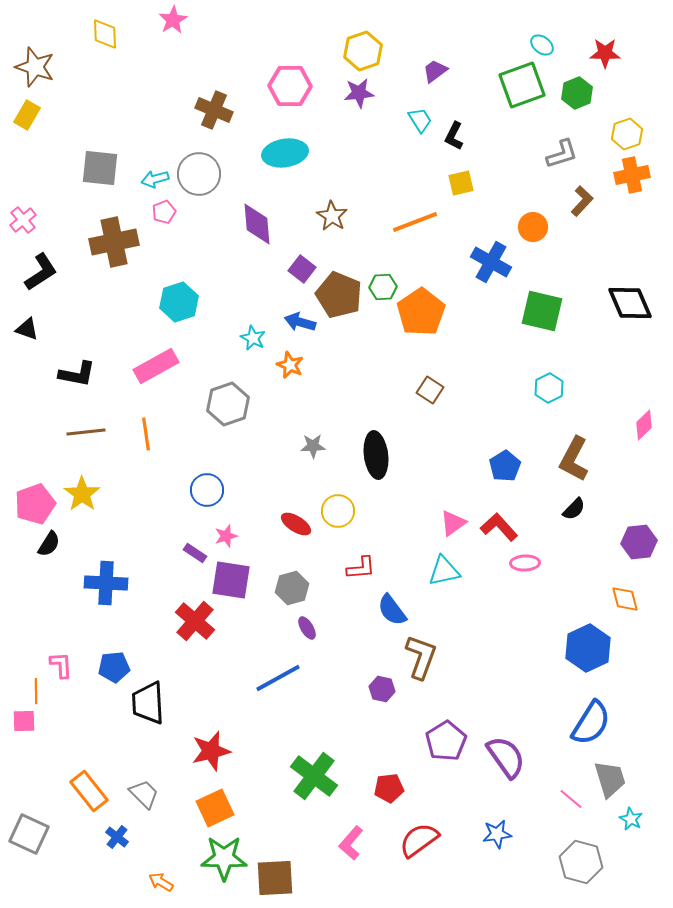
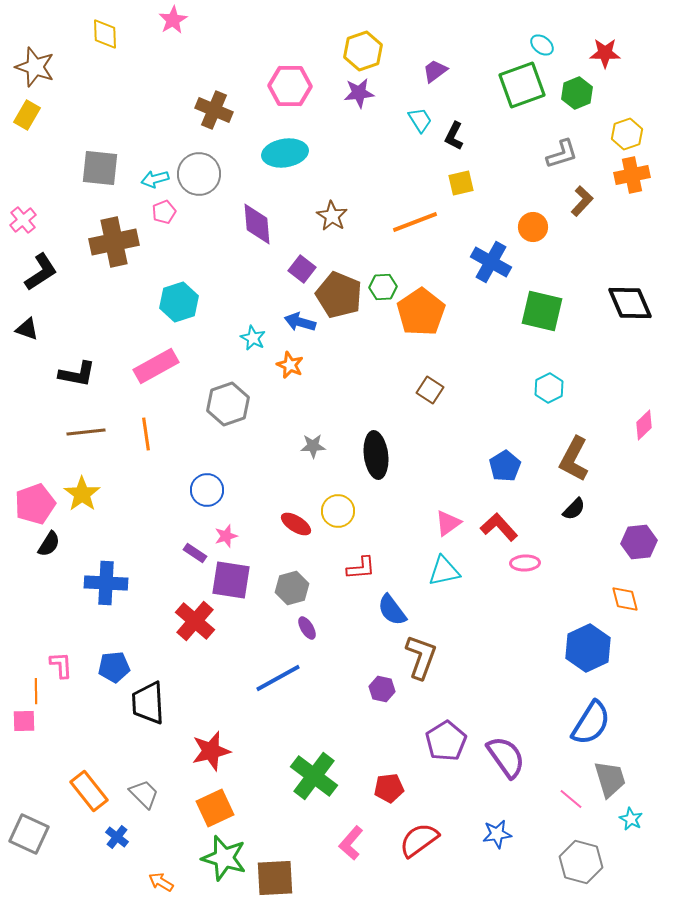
pink triangle at (453, 523): moved 5 px left
green star at (224, 858): rotated 15 degrees clockwise
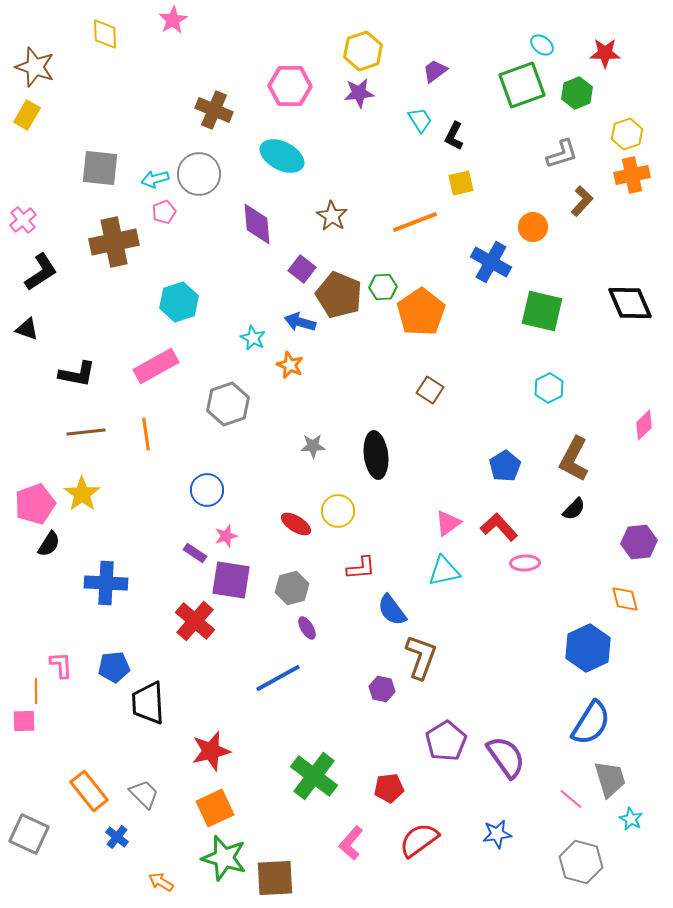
cyan ellipse at (285, 153): moved 3 px left, 3 px down; rotated 36 degrees clockwise
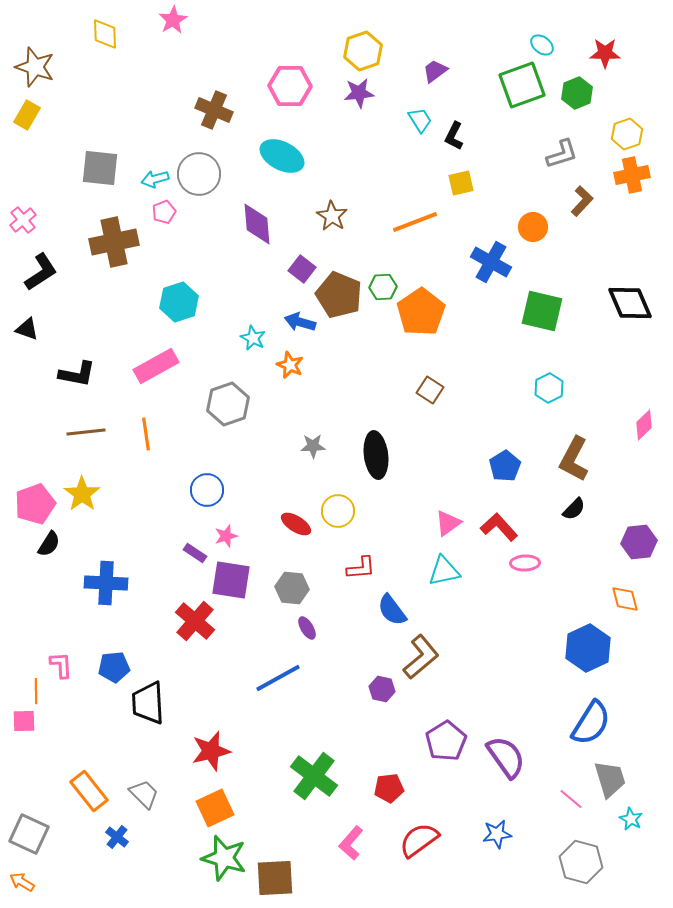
gray hexagon at (292, 588): rotated 20 degrees clockwise
brown L-shape at (421, 657): rotated 30 degrees clockwise
orange arrow at (161, 882): moved 139 px left
